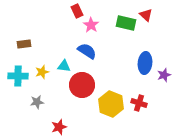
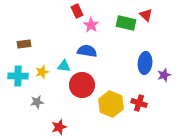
blue semicircle: rotated 24 degrees counterclockwise
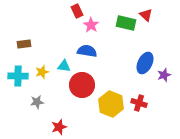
blue ellipse: rotated 20 degrees clockwise
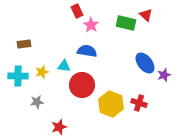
blue ellipse: rotated 65 degrees counterclockwise
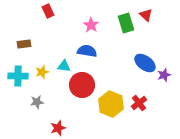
red rectangle: moved 29 px left
green rectangle: rotated 60 degrees clockwise
blue ellipse: rotated 15 degrees counterclockwise
red cross: rotated 35 degrees clockwise
red star: moved 1 px left, 1 px down
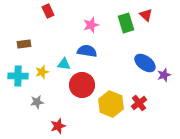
pink star: rotated 21 degrees clockwise
cyan triangle: moved 2 px up
red star: moved 2 px up
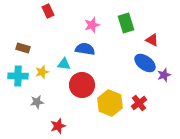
red triangle: moved 6 px right, 25 px down; rotated 16 degrees counterclockwise
pink star: moved 1 px right
brown rectangle: moved 1 px left, 4 px down; rotated 24 degrees clockwise
blue semicircle: moved 2 px left, 2 px up
yellow hexagon: moved 1 px left, 1 px up
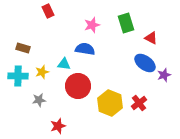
red triangle: moved 1 px left, 2 px up
red circle: moved 4 px left, 1 px down
gray star: moved 2 px right, 2 px up
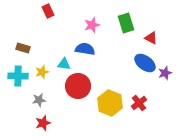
purple star: moved 1 px right, 2 px up
red star: moved 15 px left, 3 px up
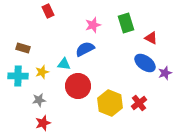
pink star: moved 1 px right
blue semicircle: rotated 36 degrees counterclockwise
